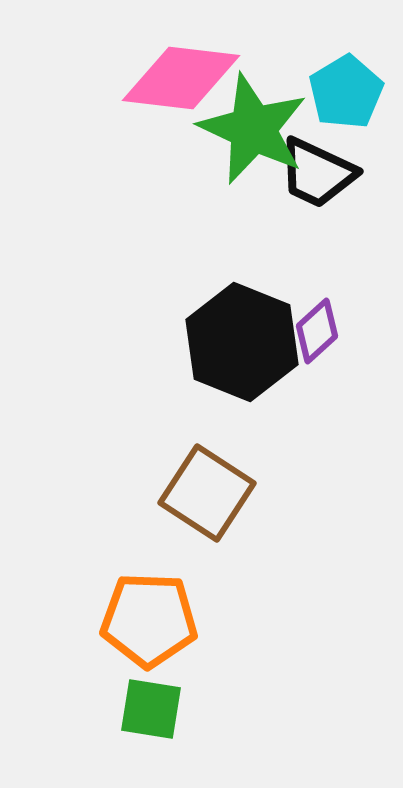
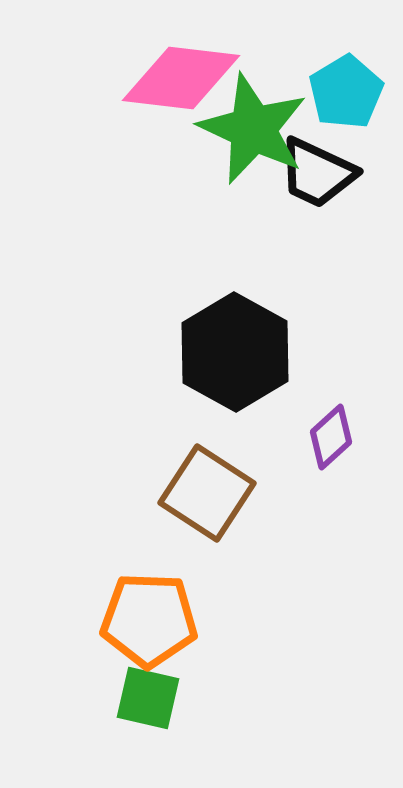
purple diamond: moved 14 px right, 106 px down
black hexagon: moved 7 px left, 10 px down; rotated 7 degrees clockwise
green square: moved 3 px left, 11 px up; rotated 4 degrees clockwise
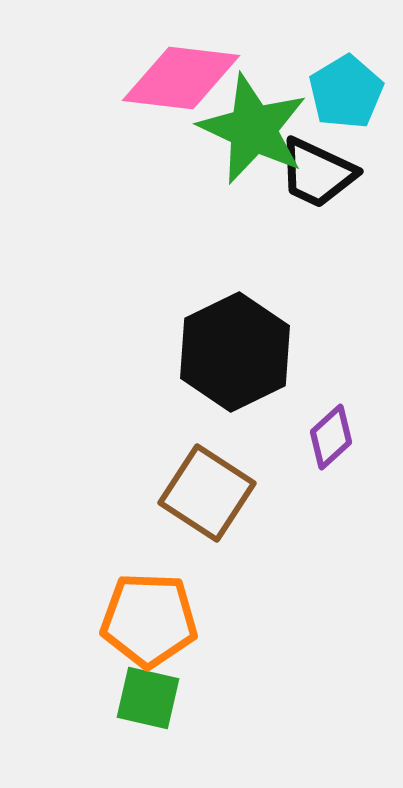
black hexagon: rotated 5 degrees clockwise
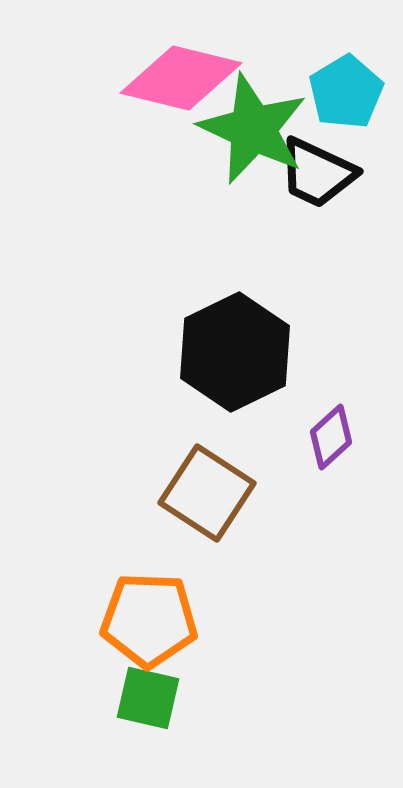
pink diamond: rotated 7 degrees clockwise
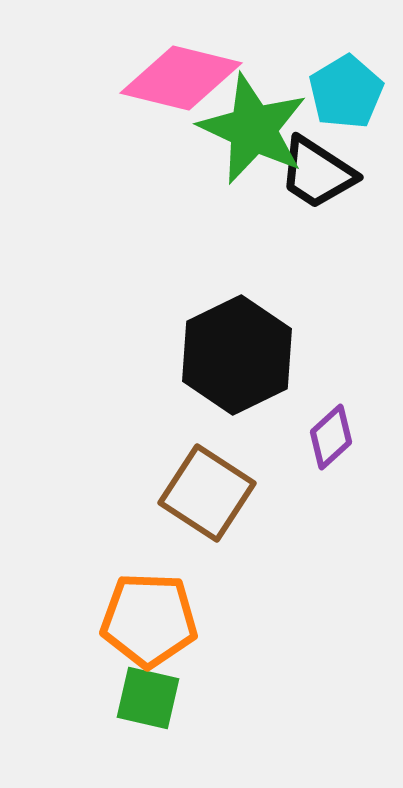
black trapezoid: rotated 8 degrees clockwise
black hexagon: moved 2 px right, 3 px down
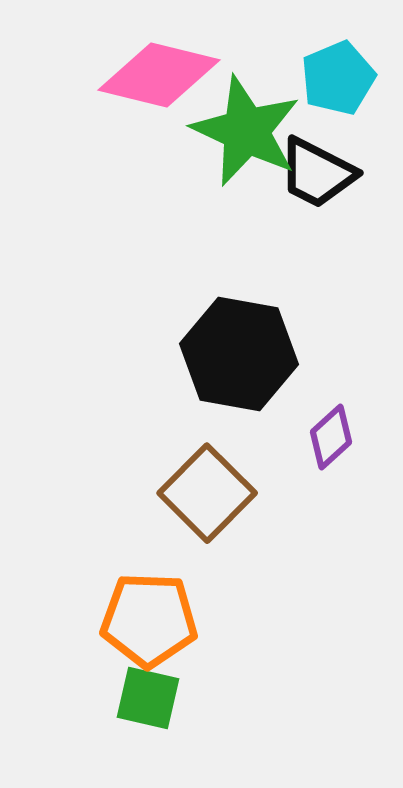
pink diamond: moved 22 px left, 3 px up
cyan pentagon: moved 8 px left, 14 px up; rotated 8 degrees clockwise
green star: moved 7 px left, 2 px down
black trapezoid: rotated 6 degrees counterclockwise
black hexagon: moved 2 px right, 1 px up; rotated 24 degrees counterclockwise
brown square: rotated 12 degrees clockwise
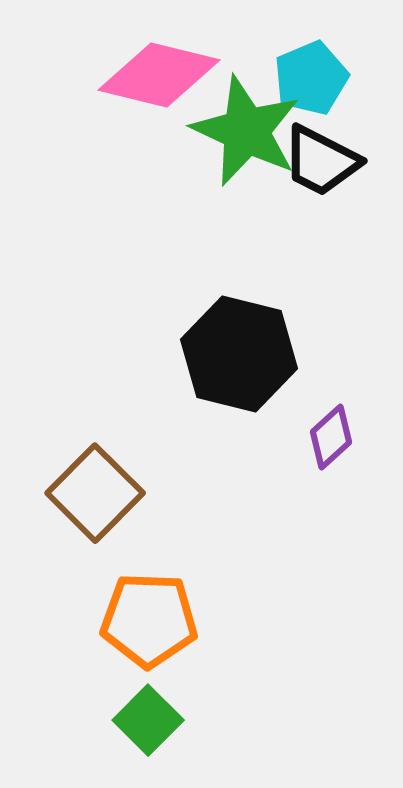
cyan pentagon: moved 27 px left
black trapezoid: moved 4 px right, 12 px up
black hexagon: rotated 4 degrees clockwise
brown square: moved 112 px left
green square: moved 22 px down; rotated 32 degrees clockwise
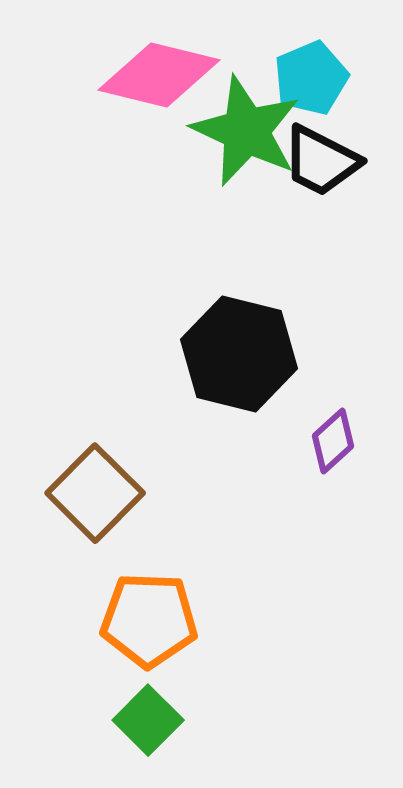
purple diamond: moved 2 px right, 4 px down
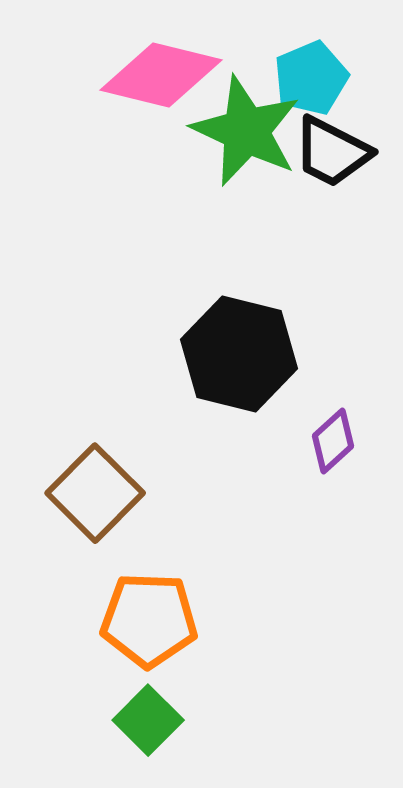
pink diamond: moved 2 px right
black trapezoid: moved 11 px right, 9 px up
